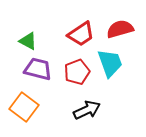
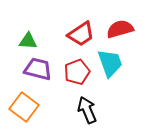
green triangle: rotated 24 degrees counterclockwise
black arrow: rotated 88 degrees counterclockwise
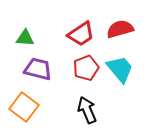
green triangle: moved 3 px left, 3 px up
cyan trapezoid: moved 10 px right, 6 px down; rotated 20 degrees counterclockwise
red pentagon: moved 9 px right, 4 px up
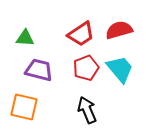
red semicircle: moved 1 px left, 1 px down
purple trapezoid: moved 1 px right, 1 px down
orange square: rotated 24 degrees counterclockwise
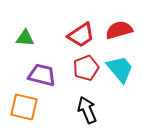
red trapezoid: moved 1 px down
purple trapezoid: moved 3 px right, 5 px down
